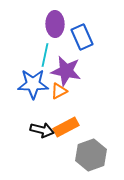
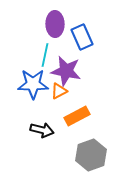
orange rectangle: moved 11 px right, 11 px up
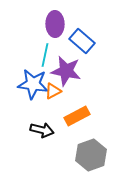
blue rectangle: moved 4 px down; rotated 25 degrees counterclockwise
blue star: rotated 8 degrees clockwise
orange triangle: moved 6 px left
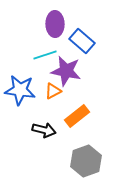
cyan line: rotated 60 degrees clockwise
blue star: moved 13 px left, 6 px down
orange rectangle: rotated 10 degrees counterclockwise
black arrow: moved 2 px right
gray hexagon: moved 5 px left, 6 px down
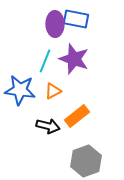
blue rectangle: moved 6 px left, 22 px up; rotated 30 degrees counterclockwise
cyan line: moved 6 px down; rotated 50 degrees counterclockwise
purple star: moved 8 px right, 12 px up; rotated 8 degrees clockwise
black arrow: moved 4 px right, 4 px up
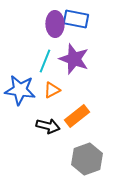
orange triangle: moved 1 px left, 1 px up
gray hexagon: moved 1 px right, 2 px up
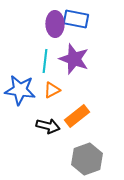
cyan line: rotated 15 degrees counterclockwise
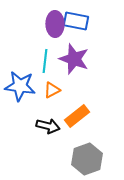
blue rectangle: moved 2 px down
blue star: moved 4 px up
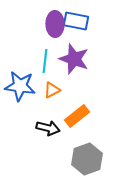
black arrow: moved 2 px down
